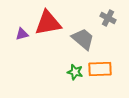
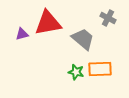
green star: moved 1 px right
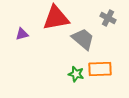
red triangle: moved 8 px right, 5 px up
green star: moved 2 px down
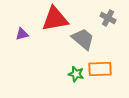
red triangle: moved 1 px left, 1 px down
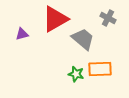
red triangle: rotated 20 degrees counterclockwise
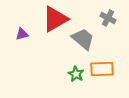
orange rectangle: moved 2 px right
green star: rotated 14 degrees clockwise
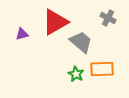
red triangle: moved 3 px down
gray trapezoid: moved 2 px left, 3 px down
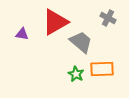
purple triangle: rotated 24 degrees clockwise
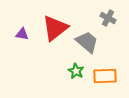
red triangle: moved 6 px down; rotated 8 degrees counterclockwise
gray trapezoid: moved 6 px right
orange rectangle: moved 3 px right, 7 px down
green star: moved 3 px up
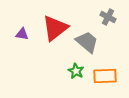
gray cross: moved 1 px up
